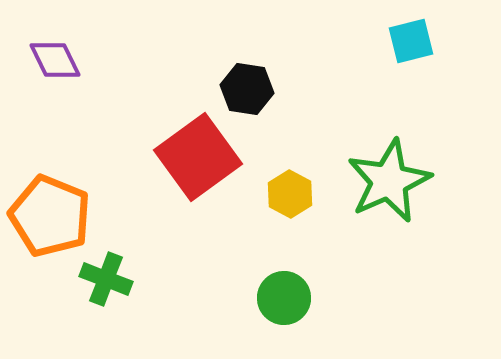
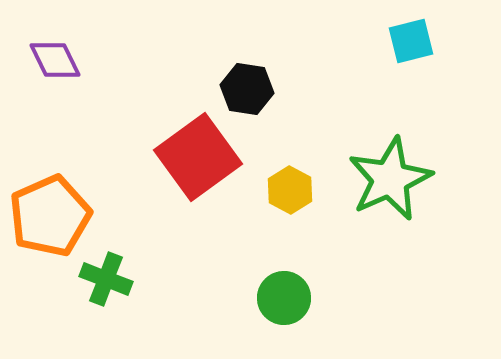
green star: moved 1 px right, 2 px up
yellow hexagon: moved 4 px up
orange pentagon: rotated 26 degrees clockwise
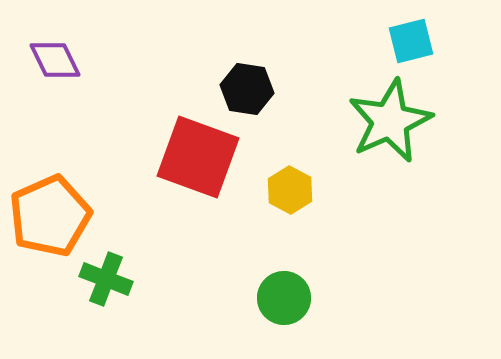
red square: rotated 34 degrees counterclockwise
green star: moved 58 px up
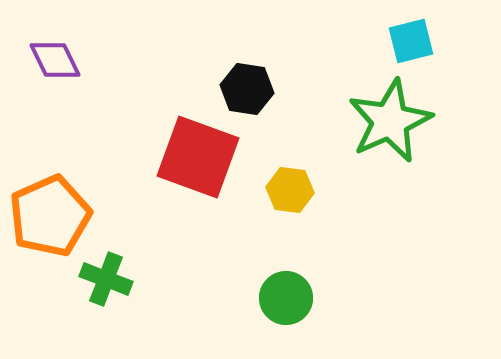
yellow hexagon: rotated 21 degrees counterclockwise
green circle: moved 2 px right
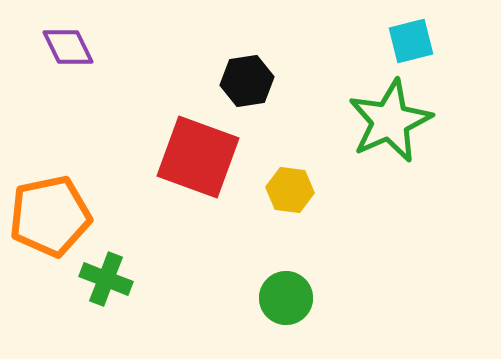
purple diamond: moved 13 px right, 13 px up
black hexagon: moved 8 px up; rotated 18 degrees counterclockwise
orange pentagon: rotated 12 degrees clockwise
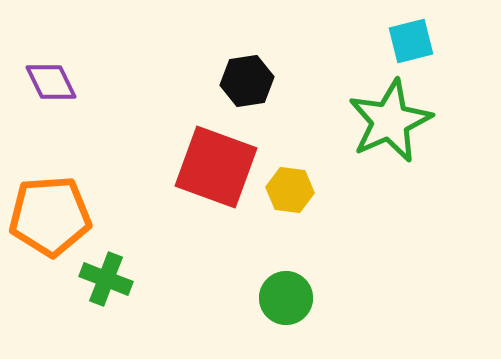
purple diamond: moved 17 px left, 35 px down
red square: moved 18 px right, 10 px down
orange pentagon: rotated 8 degrees clockwise
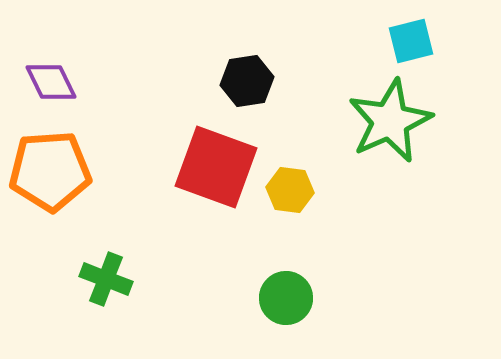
orange pentagon: moved 45 px up
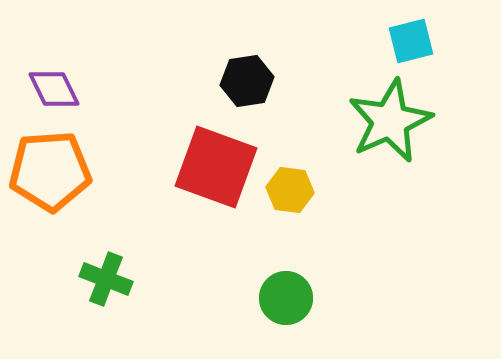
purple diamond: moved 3 px right, 7 px down
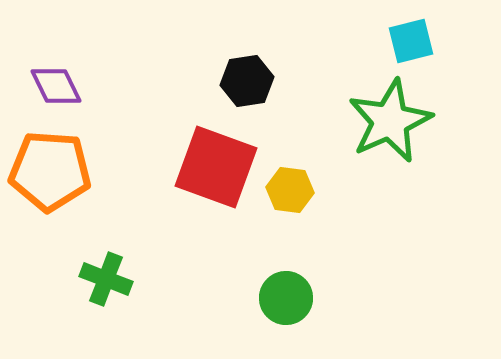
purple diamond: moved 2 px right, 3 px up
orange pentagon: rotated 8 degrees clockwise
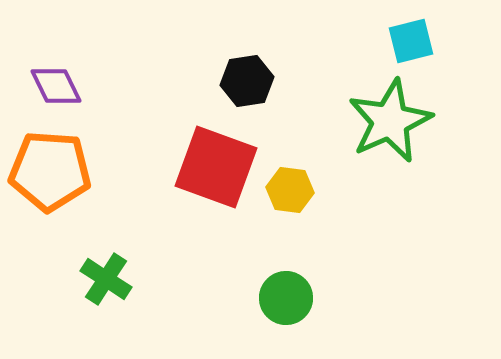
green cross: rotated 12 degrees clockwise
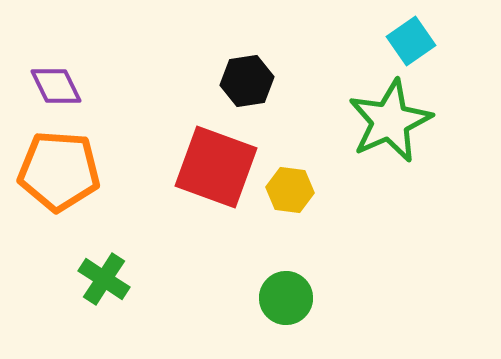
cyan square: rotated 21 degrees counterclockwise
orange pentagon: moved 9 px right
green cross: moved 2 px left
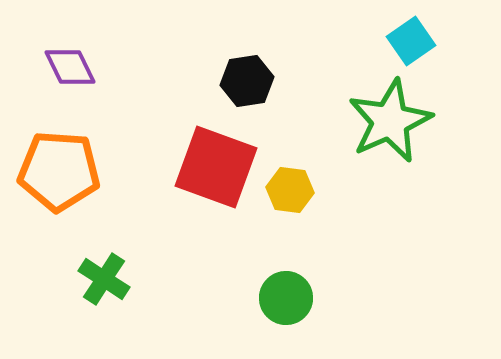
purple diamond: moved 14 px right, 19 px up
